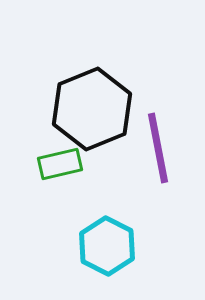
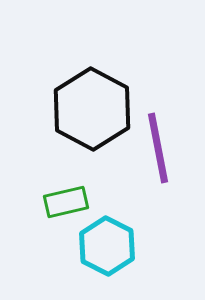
black hexagon: rotated 10 degrees counterclockwise
green rectangle: moved 6 px right, 38 px down
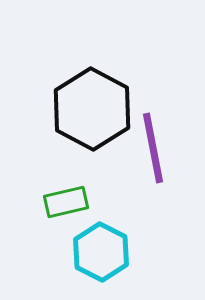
purple line: moved 5 px left
cyan hexagon: moved 6 px left, 6 px down
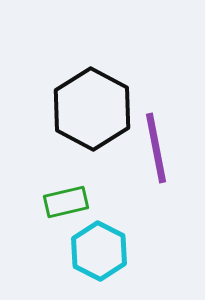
purple line: moved 3 px right
cyan hexagon: moved 2 px left, 1 px up
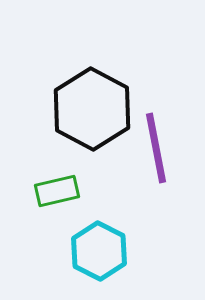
green rectangle: moved 9 px left, 11 px up
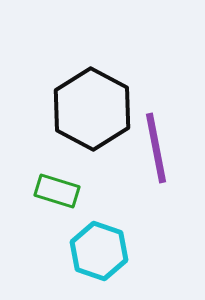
green rectangle: rotated 30 degrees clockwise
cyan hexagon: rotated 8 degrees counterclockwise
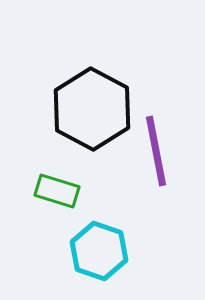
purple line: moved 3 px down
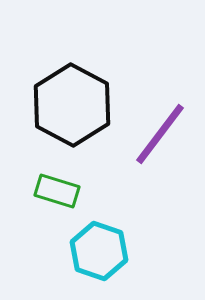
black hexagon: moved 20 px left, 4 px up
purple line: moved 4 px right, 17 px up; rotated 48 degrees clockwise
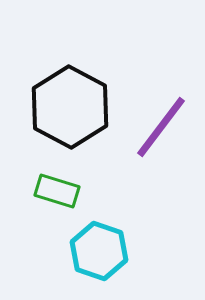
black hexagon: moved 2 px left, 2 px down
purple line: moved 1 px right, 7 px up
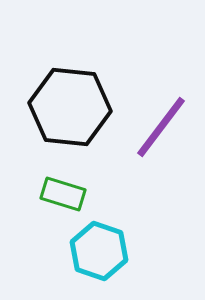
black hexagon: rotated 22 degrees counterclockwise
green rectangle: moved 6 px right, 3 px down
